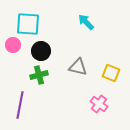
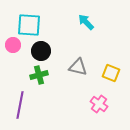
cyan square: moved 1 px right, 1 px down
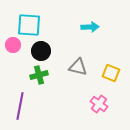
cyan arrow: moved 4 px right, 5 px down; rotated 132 degrees clockwise
purple line: moved 1 px down
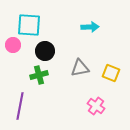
black circle: moved 4 px right
gray triangle: moved 2 px right, 1 px down; rotated 24 degrees counterclockwise
pink cross: moved 3 px left, 2 px down
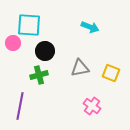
cyan arrow: rotated 24 degrees clockwise
pink circle: moved 2 px up
pink cross: moved 4 px left
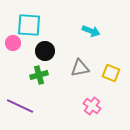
cyan arrow: moved 1 px right, 4 px down
purple line: rotated 76 degrees counterclockwise
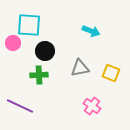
green cross: rotated 12 degrees clockwise
